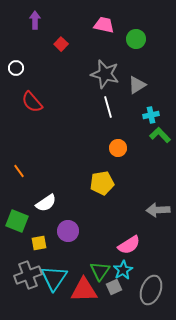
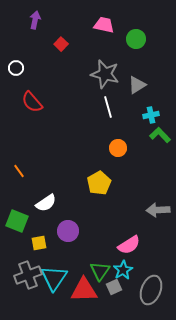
purple arrow: rotated 12 degrees clockwise
yellow pentagon: moved 3 px left; rotated 20 degrees counterclockwise
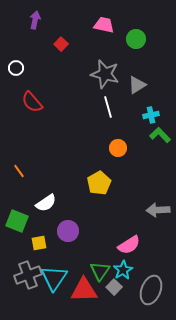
gray square: rotated 21 degrees counterclockwise
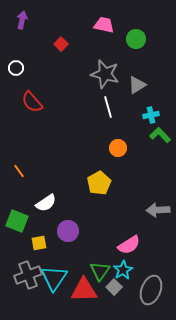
purple arrow: moved 13 px left
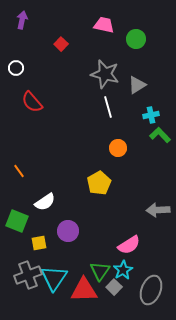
white semicircle: moved 1 px left, 1 px up
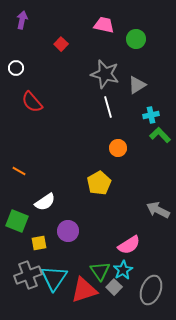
orange line: rotated 24 degrees counterclockwise
gray arrow: rotated 30 degrees clockwise
green triangle: rotated 10 degrees counterclockwise
red triangle: rotated 16 degrees counterclockwise
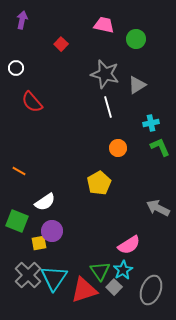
cyan cross: moved 8 px down
green L-shape: moved 12 px down; rotated 20 degrees clockwise
gray arrow: moved 2 px up
purple circle: moved 16 px left
gray cross: rotated 24 degrees counterclockwise
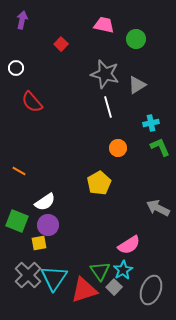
purple circle: moved 4 px left, 6 px up
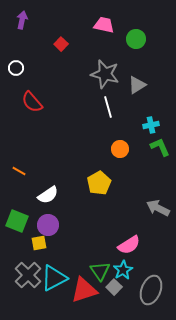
cyan cross: moved 2 px down
orange circle: moved 2 px right, 1 px down
white semicircle: moved 3 px right, 7 px up
cyan triangle: rotated 28 degrees clockwise
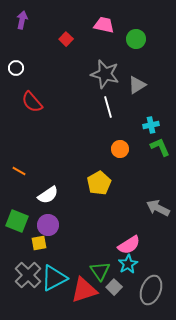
red square: moved 5 px right, 5 px up
cyan star: moved 5 px right, 6 px up
